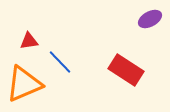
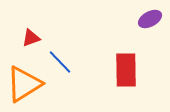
red triangle: moved 2 px right, 3 px up; rotated 12 degrees counterclockwise
red rectangle: rotated 56 degrees clockwise
orange triangle: rotated 9 degrees counterclockwise
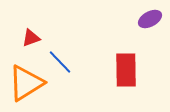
orange triangle: moved 2 px right, 1 px up
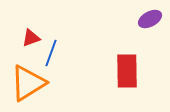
blue line: moved 9 px left, 9 px up; rotated 64 degrees clockwise
red rectangle: moved 1 px right, 1 px down
orange triangle: moved 2 px right
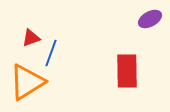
orange triangle: moved 1 px left, 1 px up
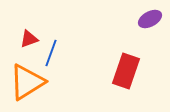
red triangle: moved 2 px left, 1 px down
red rectangle: moved 1 px left; rotated 20 degrees clockwise
